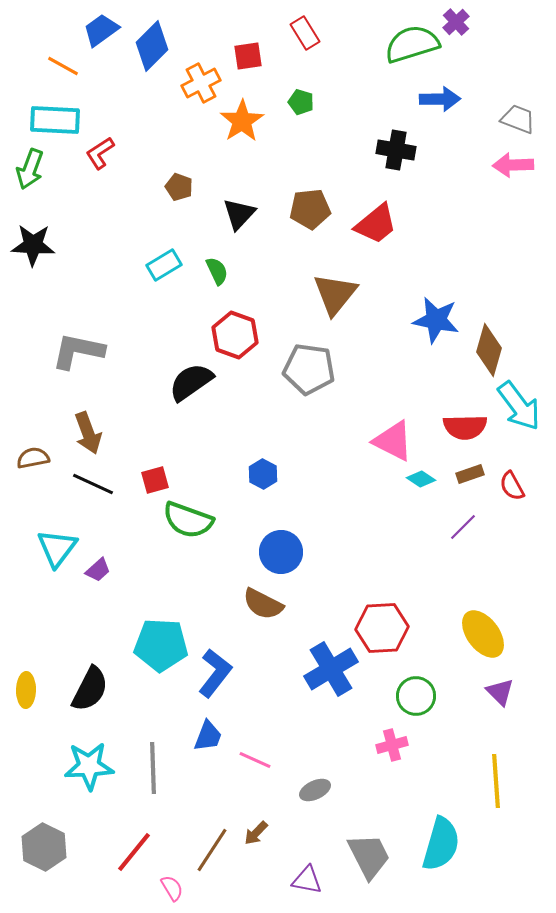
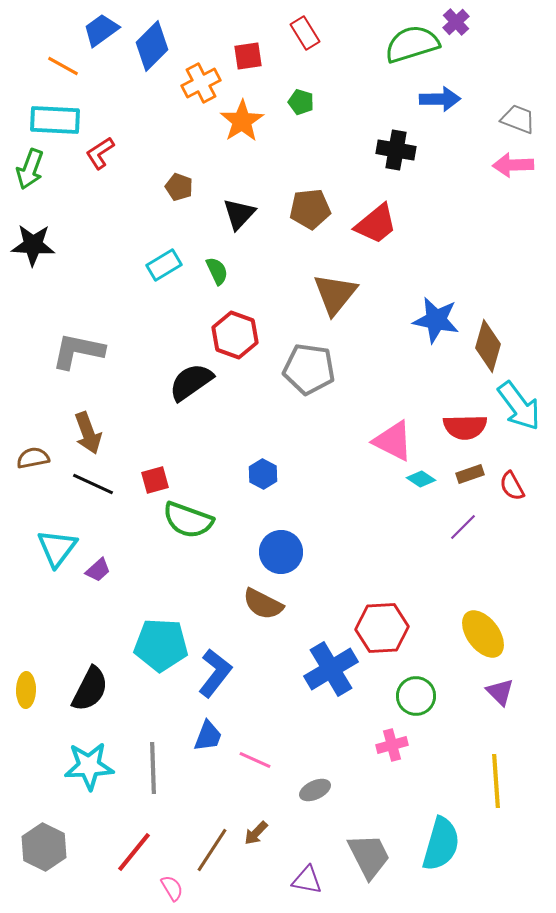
brown diamond at (489, 350): moved 1 px left, 4 px up
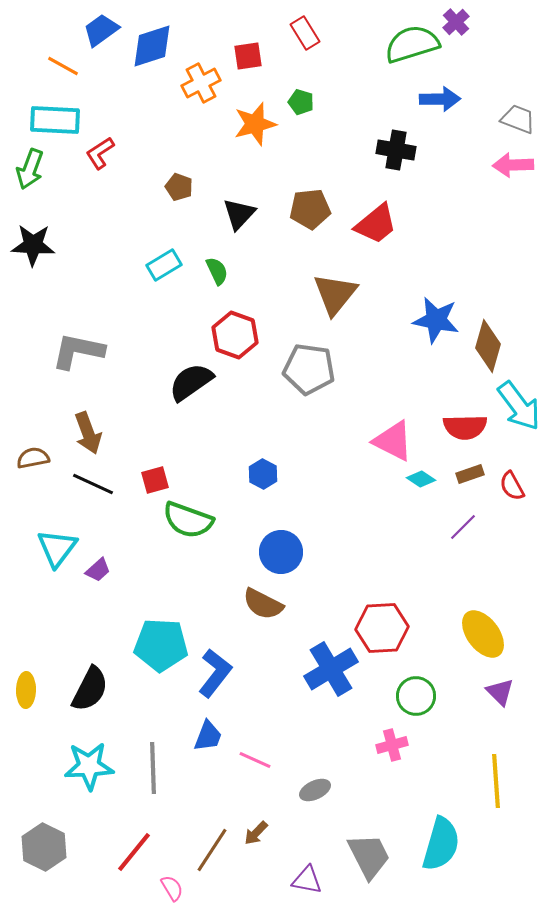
blue diamond at (152, 46): rotated 27 degrees clockwise
orange star at (242, 121): moved 13 px right, 3 px down; rotated 18 degrees clockwise
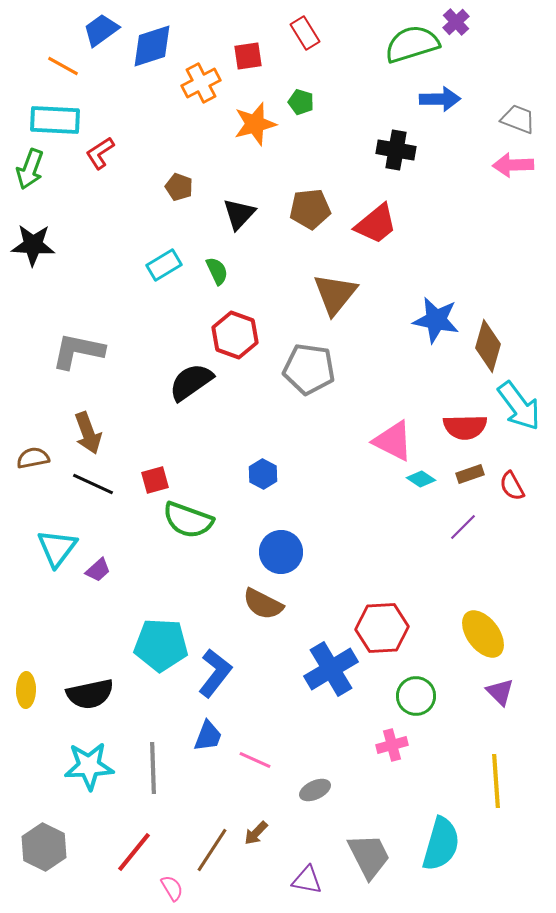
black semicircle at (90, 689): moved 5 px down; rotated 51 degrees clockwise
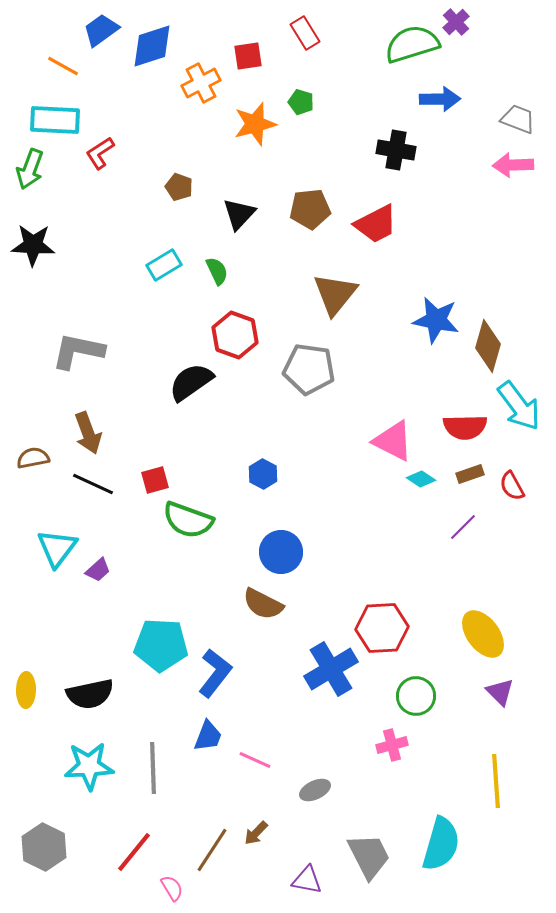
red trapezoid at (376, 224): rotated 12 degrees clockwise
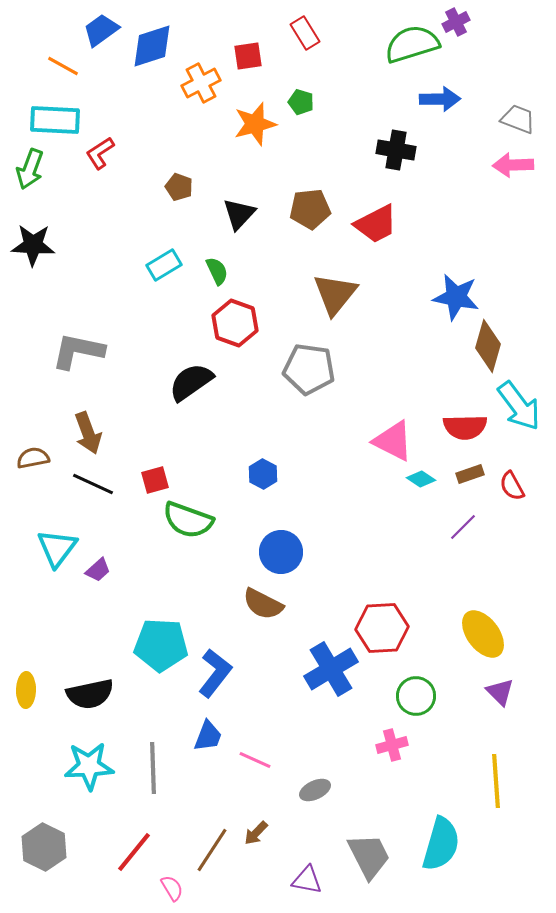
purple cross at (456, 22): rotated 16 degrees clockwise
blue star at (436, 320): moved 20 px right, 23 px up
red hexagon at (235, 335): moved 12 px up
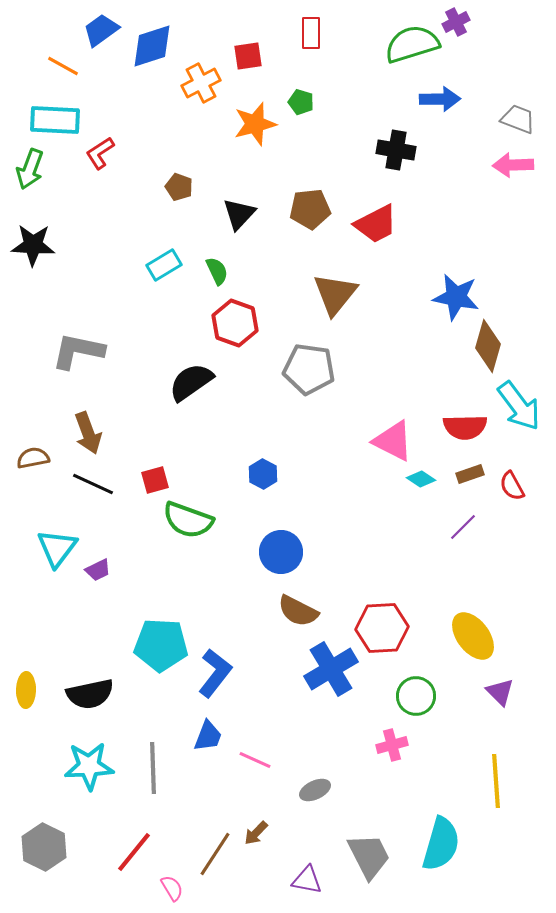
red rectangle at (305, 33): moved 6 px right; rotated 32 degrees clockwise
purple trapezoid at (98, 570): rotated 16 degrees clockwise
brown semicircle at (263, 604): moved 35 px right, 7 px down
yellow ellipse at (483, 634): moved 10 px left, 2 px down
brown line at (212, 850): moved 3 px right, 4 px down
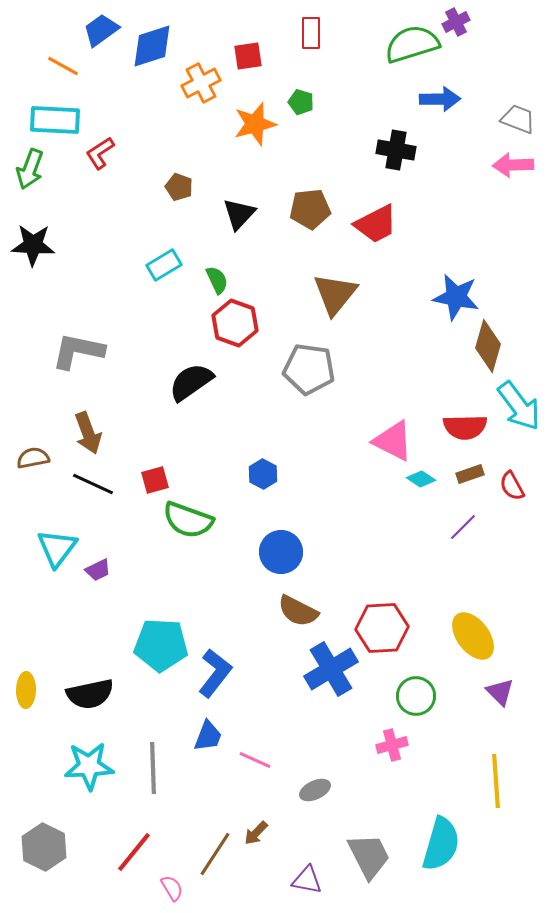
green semicircle at (217, 271): moved 9 px down
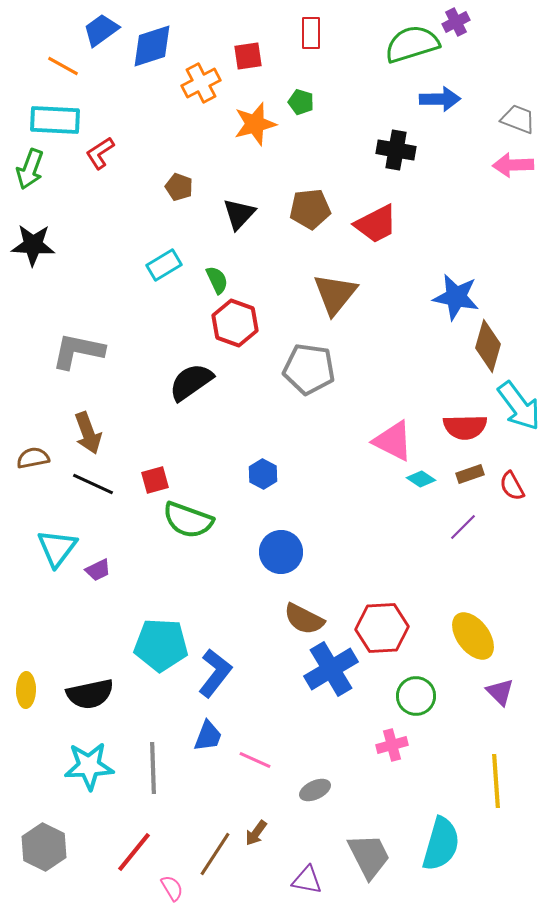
brown semicircle at (298, 611): moved 6 px right, 8 px down
brown arrow at (256, 833): rotated 8 degrees counterclockwise
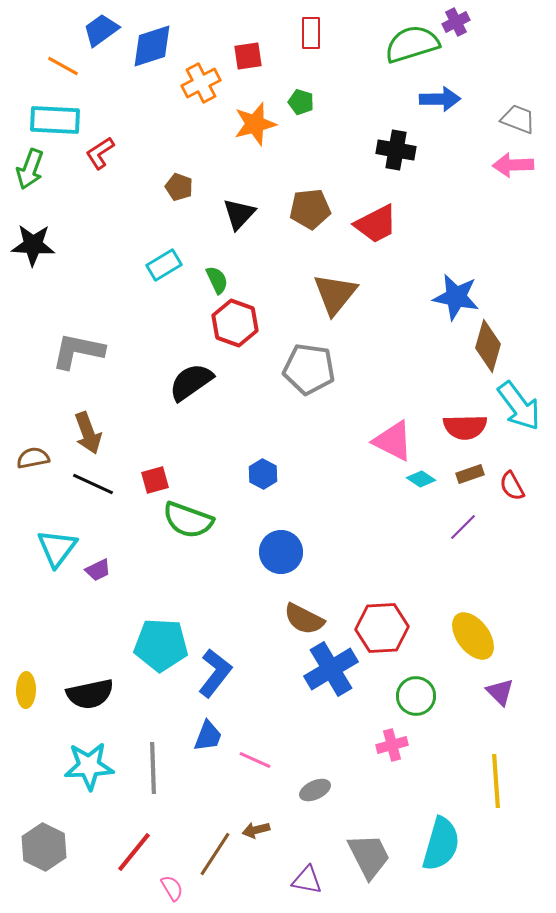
brown arrow at (256, 833): moved 3 px up; rotated 40 degrees clockwise
